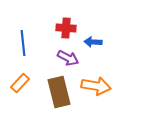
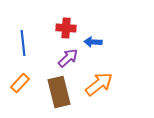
purple arrow: rotated 70 degrees counterclockwise
orange arrow: moved 3 px right, 2 px up; rotated 48 degrees counterclockwise
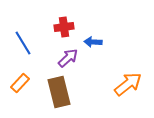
red cross: moved 2 px left, 1 px up; rotated 12 degrees counterclockwise
blue line: rotated 25 degrees counterclockwise
orange arrow: moved 29 px right
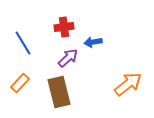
blue arrow: rotated 12 degrees counterclockwise
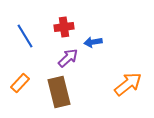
blue line: moved 2 px right, 7 px up
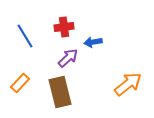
brown rectangle: moved 1 px right
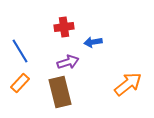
blue line: moved 5 px left, 15 px down
purple arrow: moved 4 px down; rotated 25 degrees clockwise
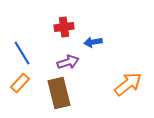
blue line: moved 2 px right, 2 px down
brown rectangle: moved 1 px left, 1 px down
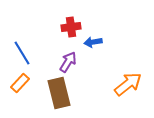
red cross: moved 7 px right
purple arrow: rotated 40 degrees counterclockwise
